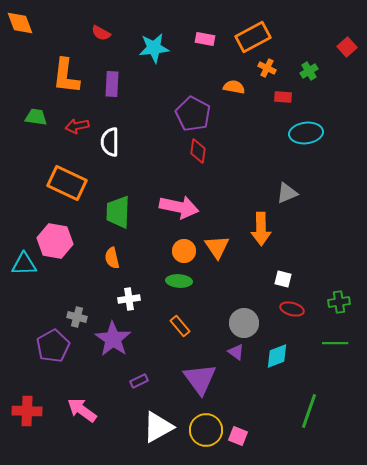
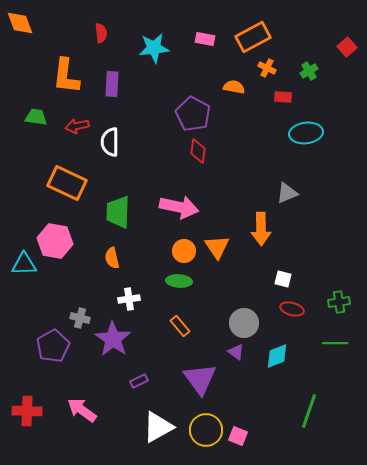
red semicircle at (101, 33): rotated 126 degrees counterclockwise
gray cross at (77, 317): moved 3 px right, 1 px down
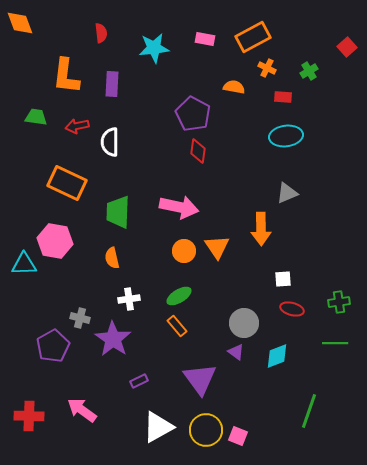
cyan ellipse at (306, 133): moved 20 px left, 3 px down
white square at (283, 279): rotated 18 degrees counterclockwise
green ellipse at (179, 281): moved 15 px down; rotated 35 degrees counterclockwise
orange rectangle at (180, 326): moved 3 px left
red cross at (27, 411): moved 2 px right, 5 px down
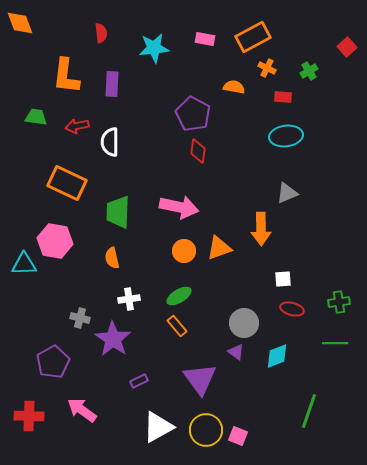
orange triangle at (217, 247): moved 2 px right, 1 px down; rotated 44 degrees clockwise
purple pentagon at (53, 346): moved 16 px down
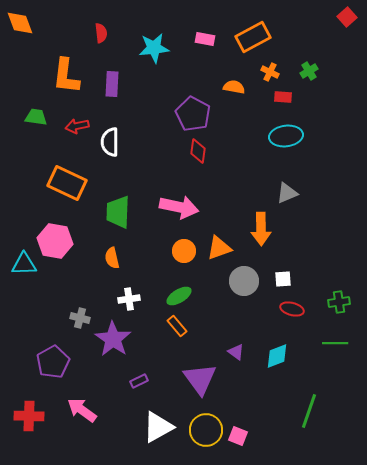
red square at (347, 47): moved 30 px up
orange cross at (267, 68): moved 3 px right, 4 px down
gray circle at (244, 323): moved 42 px up
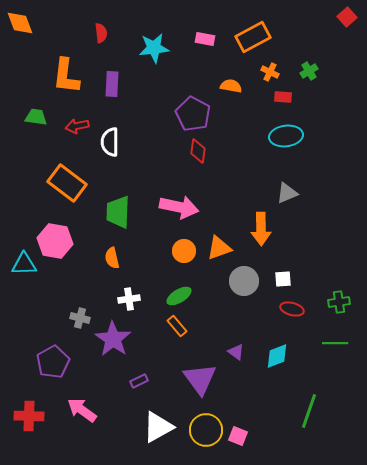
orange semicircle at (234, 87): moved 3 px left, 1 px up
orange rectangle at (67, 183): rotated 12 degrees clockwise
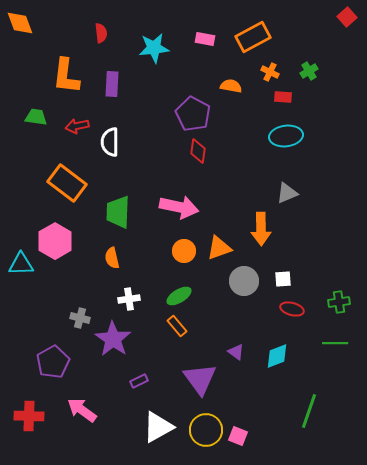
pink hexagon at (55, 241): rotated 20 degrees clockwise
cyan triangle at (24, 264): moved 3 px left
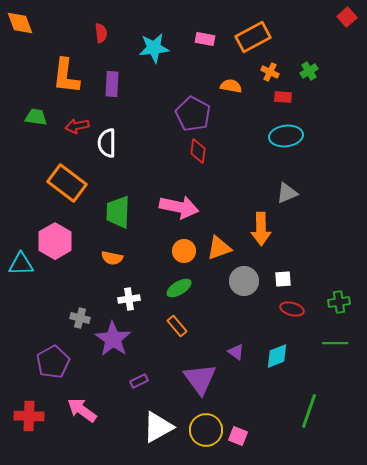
white semicircle at (110, 142): moved 3 px left, 1 px down
orange semicircle at (112, 258): rotated 65 degrees counterclockwise
green ellipse at (179, 296): moved 8 px up
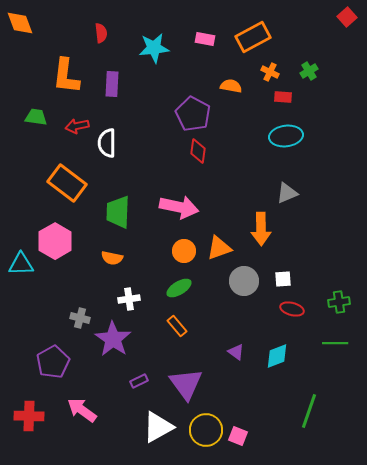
purple triangle at (200, 379): moved 14 px left, 5 px down
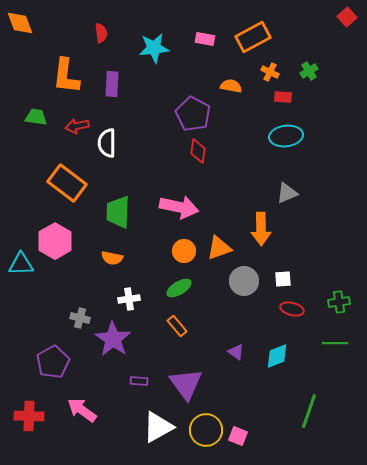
purple rectangle at (139, 381): rotated 30 degrees clockwise
